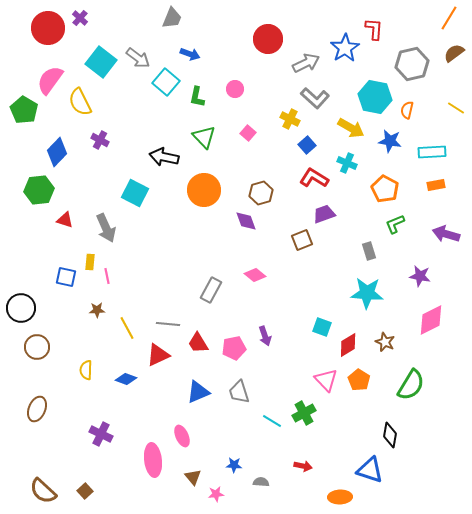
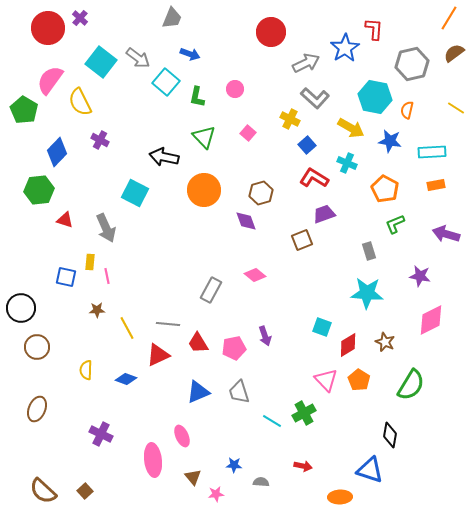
red circle at (268, 39): moved 3 px right, 7 px up
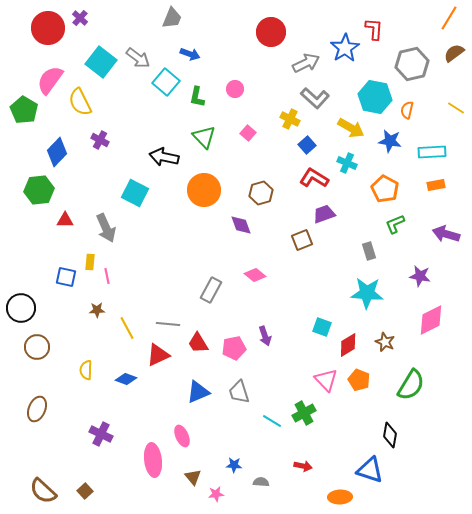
red triangle at (65, 220): rotated 18 degrees counterclockwise
purple diamond at (246, 221): moved 5 px left, 4 px down
orange pentagon at (359, 380): rotated 10 degrees counterclockwise
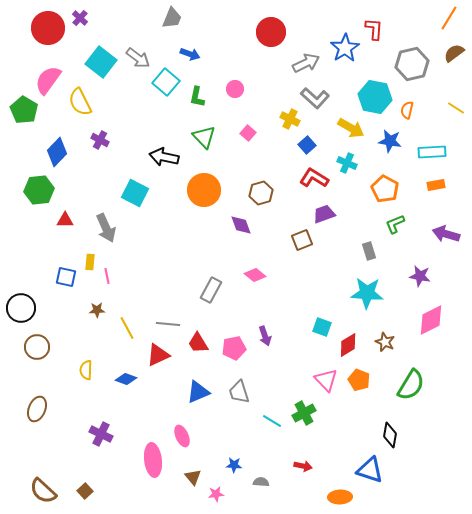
pink semicircle at (50, 80): moved 2 px left
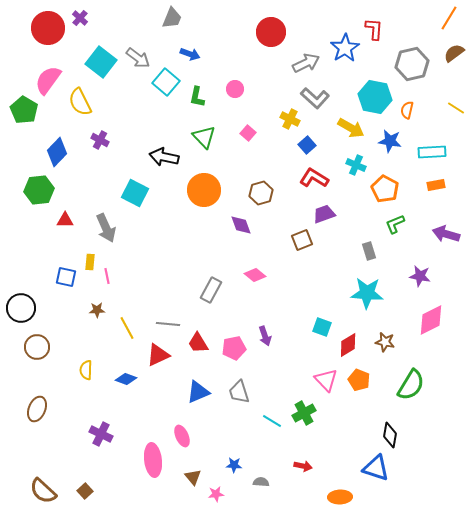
cyan cross at (347, 163): moved 9 px right, 2 px down
brown star at (385, 342): rotated 12 degrees counterclockwise
blue triangle at (370, 470): moved 6 px right, 2 px up
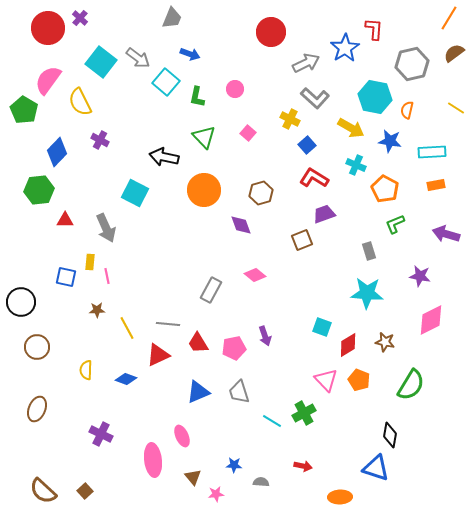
black circle at (21, 308): moved 6 px up
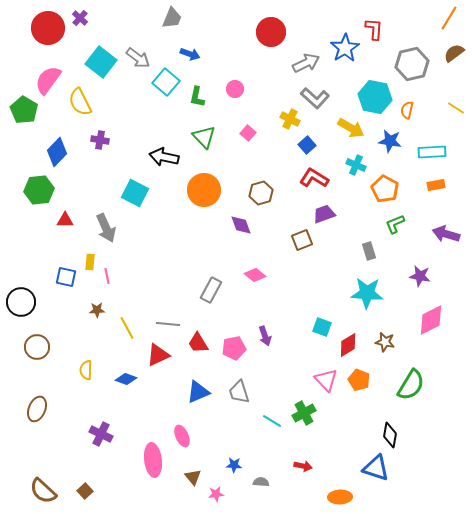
purple cross at (100, 140): rotated 18 degrees counterclockwise
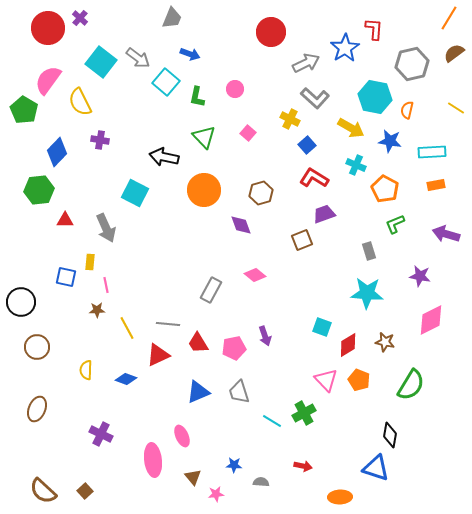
pink line at (107, 276): moved 1 px left, 9 px down
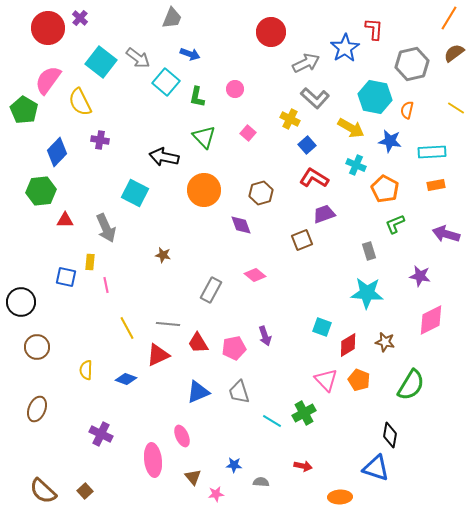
green hexagon at (39, 190): moved 2 px right, 1 px down
brown star at (97, 310): moved 66 px right, 55 px up; rotated 14 degrees clockwise
